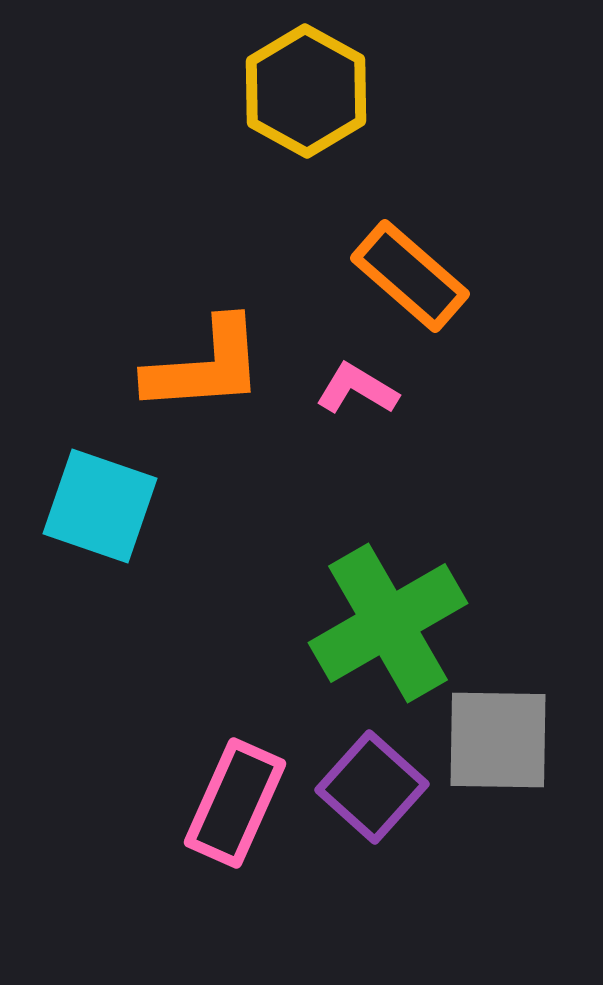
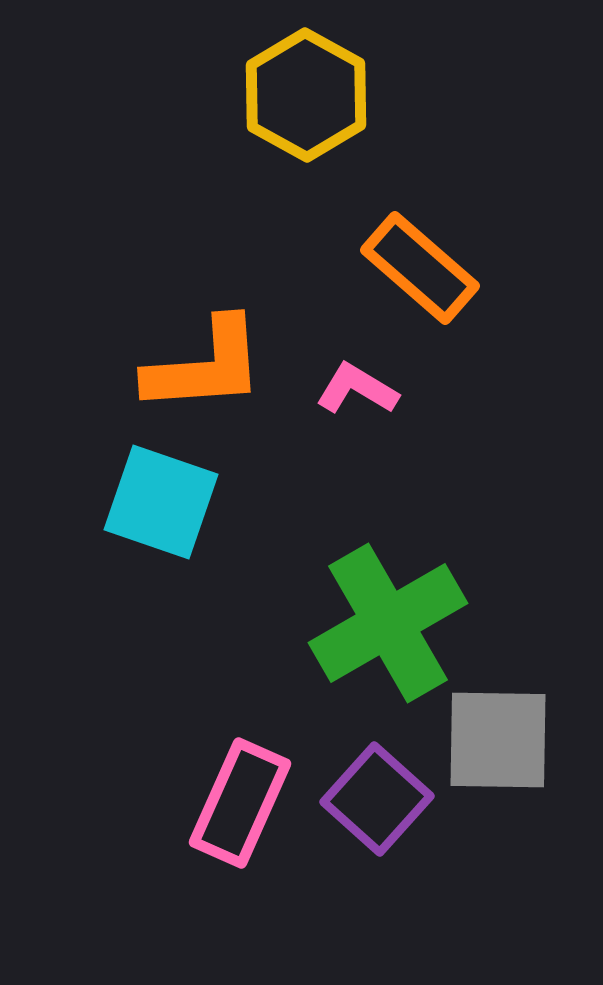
yellow hexagon: moved 4 px down
orange rectangle: moved 10 px right, 8 px up
cyan square: moved 61 px right, 4 px up
purple square: moved 5 px right, 12 px down
pink rectangle: moved 5 px right
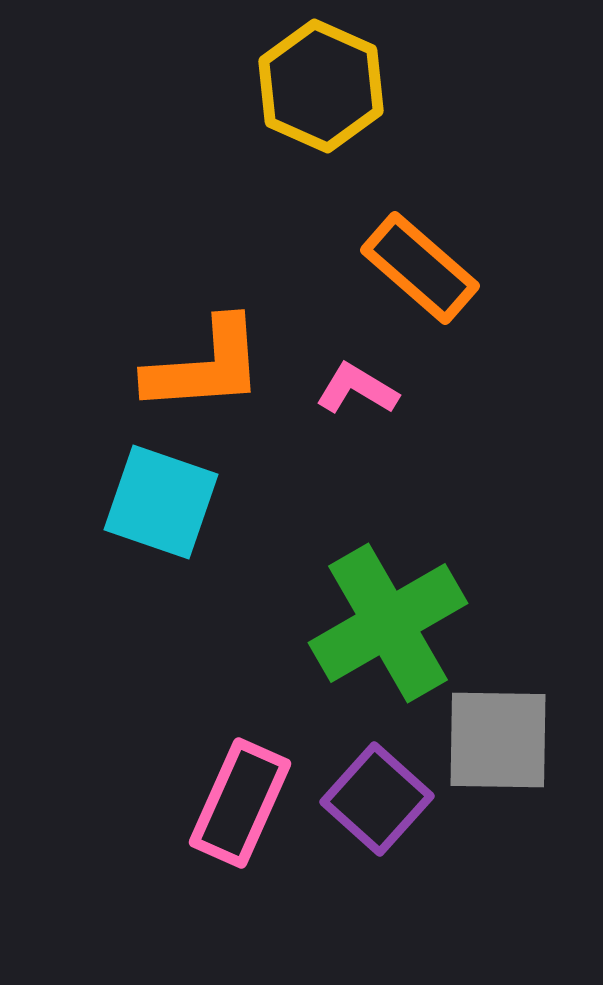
yellow hexagon: moved 15 px right, 9 px up; rotated 5 degrees counterclockwise
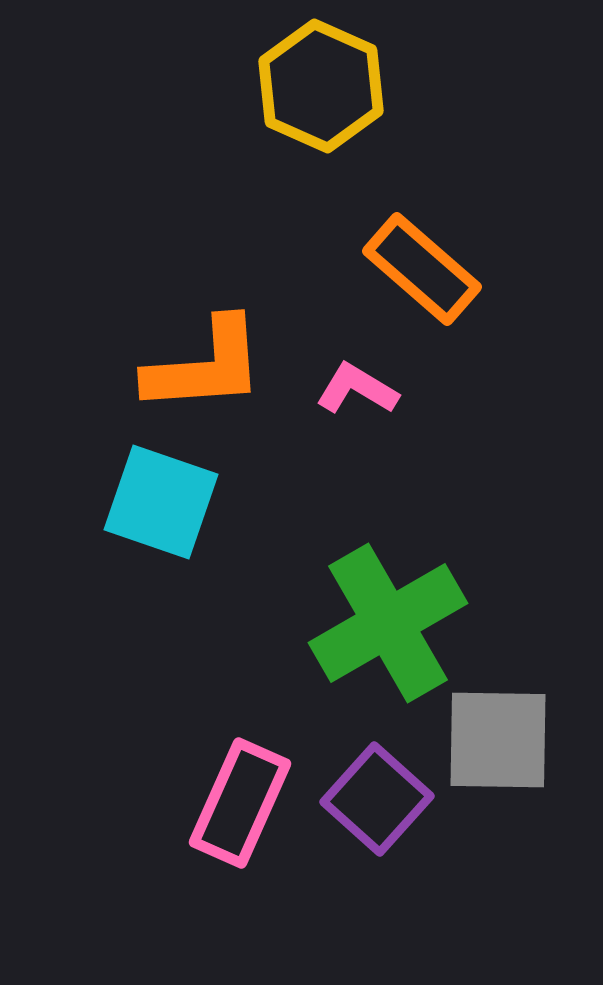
orange rectangle: moved 2 px right, 1 px down
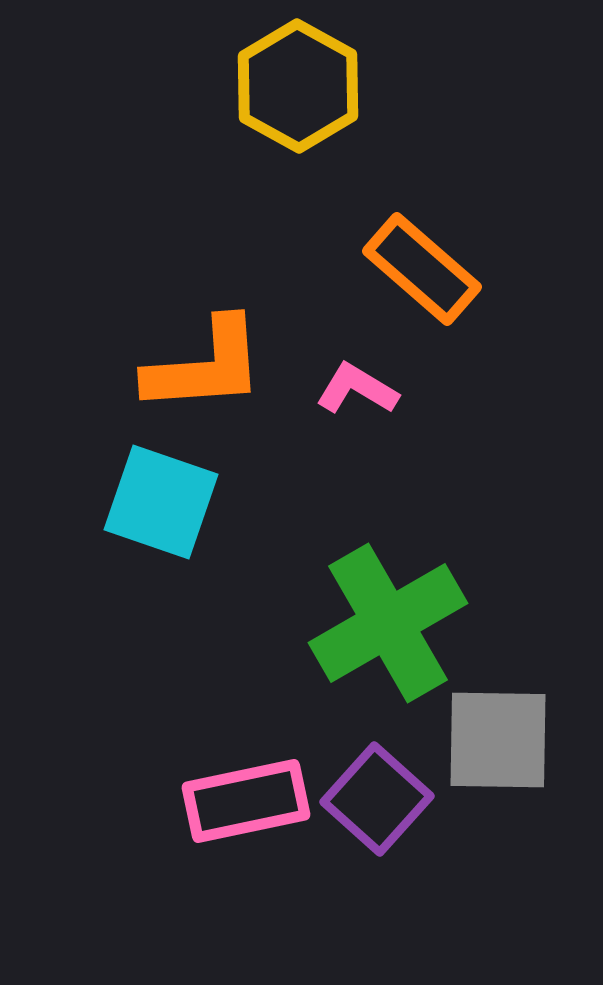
yellow hexagon: moved 23 px left; rotated 5 degrees clockwise
pink rectangle: moved 6 px right, 2 px up; rotated 54 degrees clockwise
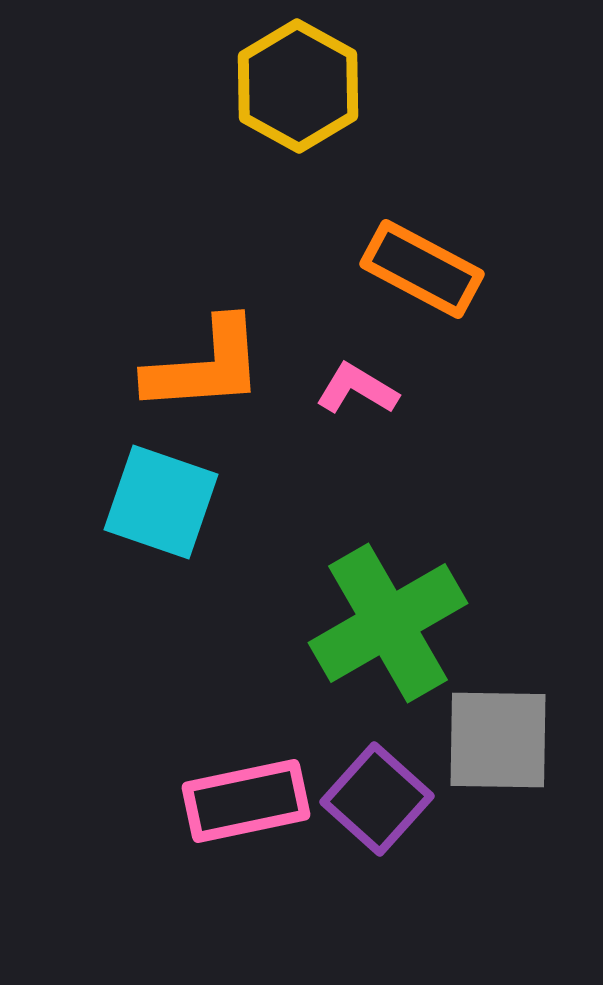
orange rectangle: rotated 13 degrees counterclockwise
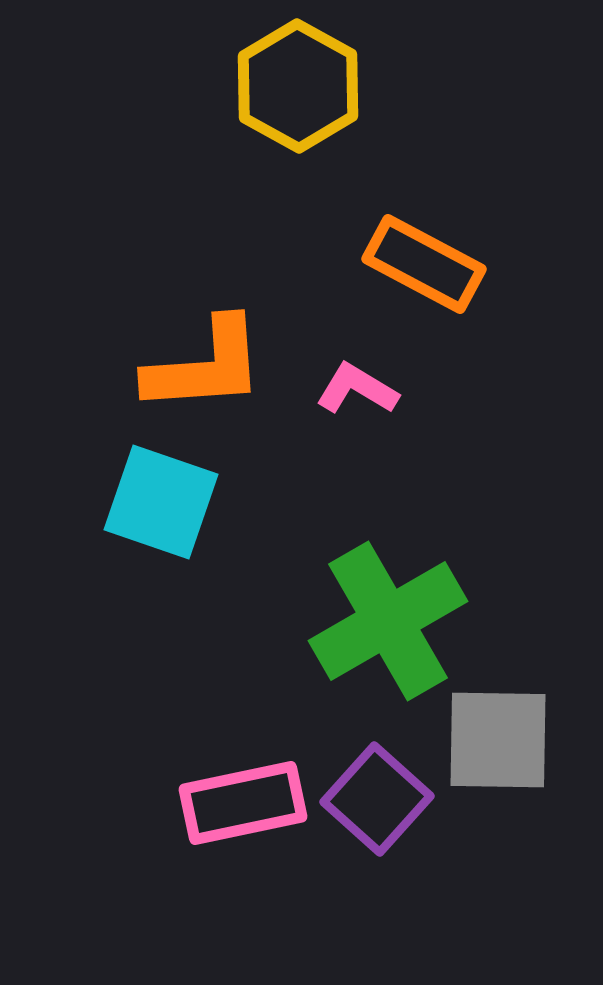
orange rectangle: moved 2 px right, 5 px up
green cross: moved 2 px up
pink rectangle: moved 3 px left, 2 px down
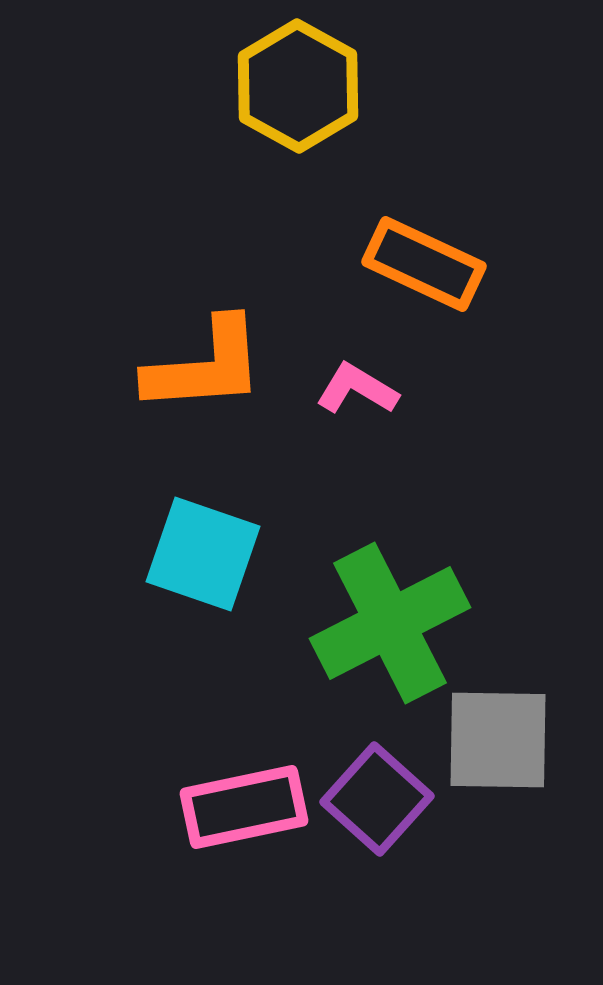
orange rectangle: rotated 3 degrees counterclockwise
cyan square: moved 42 px right, 52 px down
green cross: moved 2 px right, 2 px down; rotated 3 degrees clockwise
pink rectangle: moved 1 px right, 4 px down
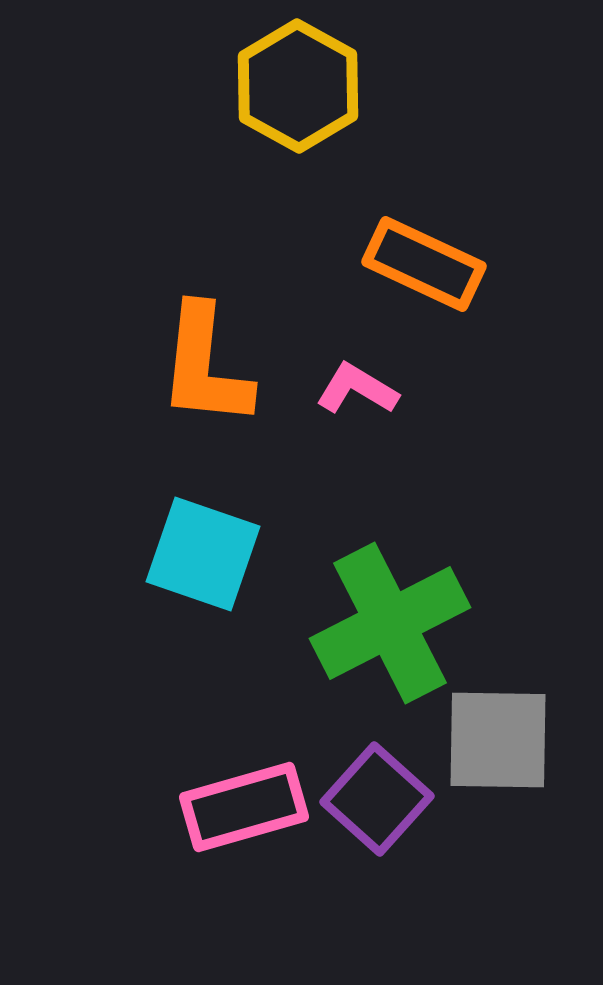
orange L-shape: rotated 100 degrees clockwise
pink rectangle: rotated 4 degrees counterclockwise
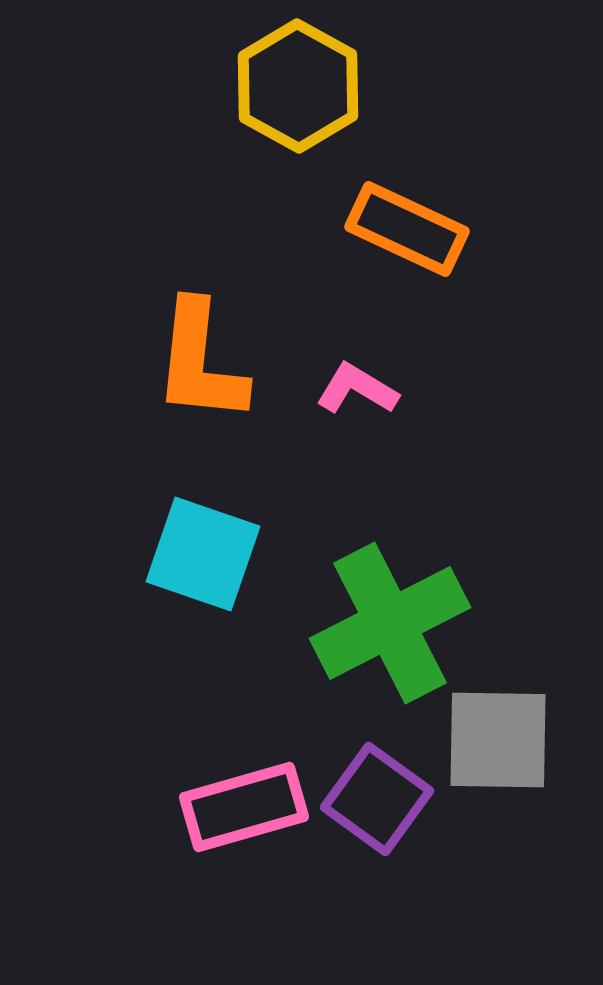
orange rectangle: moved 17 px left, 35 px up
orange L-shape: moved 5 px left, 4 px up
purple square: rotated 6 degrees counterclockwise
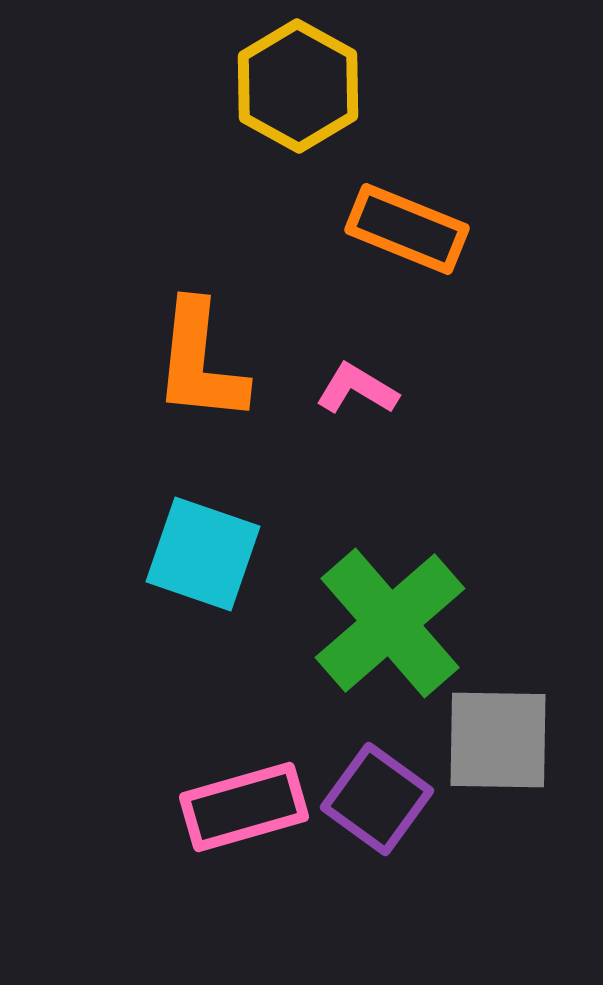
orange rectangle: rotated 3 degrees counterclockwise
green cross: rotated 14 degrees counterclockwise
